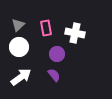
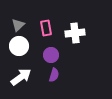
white cross: rotated 18 degrees counterclockwise
white circle: moved 1 px up
purple circle: moved 6 px left, 1 px down
purple semicircle: rotated 56 degrees clockwise
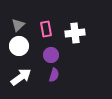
pink rectangle: moved 1 px down
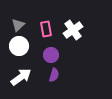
white cross: moved 2 px left, 3 px up; rotated 30 degrees counterclockwise
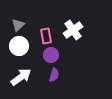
pink rectangle: moved 7 px down
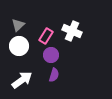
white cross: moved 1 px left, 1 px down; rotated 30 degrees counterclockwise
pink rectangle: rotated 42 degrees clockwise
white arrow: moved 1 px right, 3 px down
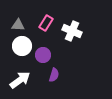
gray triangle: rotated 48 degrees clockwise
pink rectangle: moved 13 px up
white circle: moved 3 px right
purple circle: moved 8 px left
white arrow: moved 2 px left
